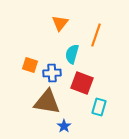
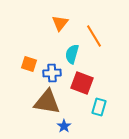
orange line: moved 2 px left, 1 px down; rotated 50 degrees counterclockwise
orange square: moved 1 px left, 1 px up
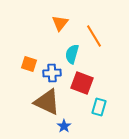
brown triangle: rotated 16 degrees clockwise
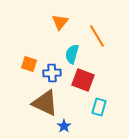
orange triangle: moved 1 px up
orange line: moved 3 px right
red square: moved 1 px right, 3 px up
brown triangle: moved 2 px left, 1 px down
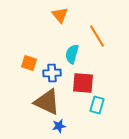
orange triangle: moved 7 px up; rotated 18 degrees counterclockwise
orange square: moved 1 px up
red square: moved 3 px down; rotated 15 degrees counterclockwise
brown triangle: moved 2 px right, 1 px up
cyan rectangle: moved 2 px left, 2 px up
blue star: moved 5 px left; rotated 24 degrees clockwise
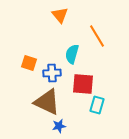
red square: moved 1 px down
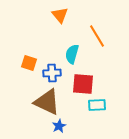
cyan rectangle: rotated 72 degrees clockwise
blue star: rotated 16 degrees counterclockwise
